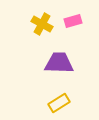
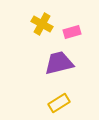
pink rectangle: moved 1 px left, 11 px down
purple trapezoid: rotated 16 degrees counterclockwise
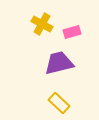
yellow rectangle: rotated 75 degrees clockwise
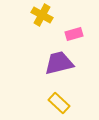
yellow cross: moved 9 px up
pink rectangle: moved 2 px right, 2 px down
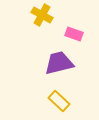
pink rectangle: rotated 36 degrees clockwise
yellow rectangle: moved 2 px up
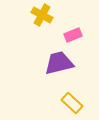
pink rectangle: moved 1 px left, 1 px down; rotated 42 degrees counterclockwise
yellow rectangle: moved 13 px right, 2 px down
